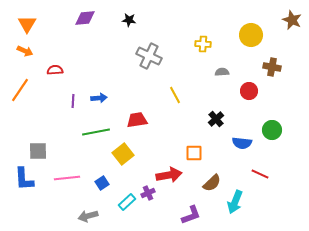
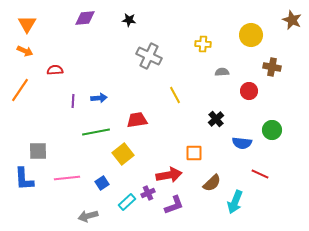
purple L-shape: moved 17 px left, 10 px up
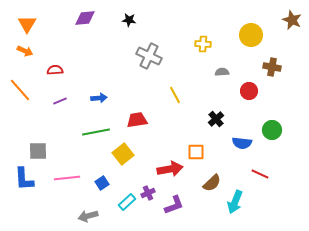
orange line: rotated 75 degrees counterclockwise
purple line: moved 13 px left; rotated 64 degrees clockwise
orange square: moved 2 px right, 1 px up
red arrow: moved 1 px right, 6 px up
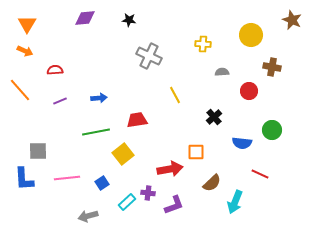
black cross: moved 2 px left, 2 px up
purple cross: rotated 32 degrees clockwise
